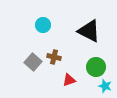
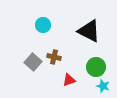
cyan star: moved 2 px left
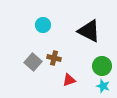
brown cross: moved 1 px down
green circle: moved 6 px right, 1 px up
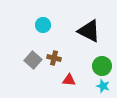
gray square: moved 2 px up
red triangle: rotated 24 degrees clockwise
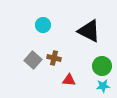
cyan star: rotated 24 degrees counterclockwise
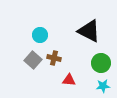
cyan circle: moved 3 px left, 10 px down
green circle: moved 1 px left, 3 px up
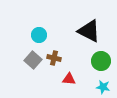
cyan circle: moved 1 px left
green circle: moved 2 px up
red triangle: moved 1 px up
cyan star: moved 1 px down; rotated 16 degrees clockwise
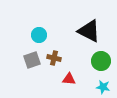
gray square: moved 1 px left; rotated 30 degrees clockwise
